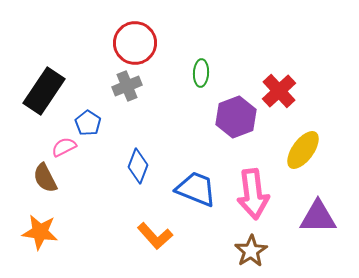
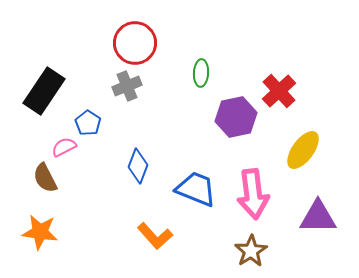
purple hexagon: rotated 9 degrees clockwise
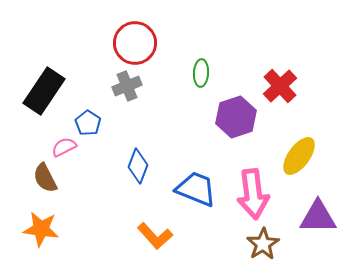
red cross: moved 1 px right, 5 px up
purple hexagon: rotated 6 degrees counterclockwise
yellow ellipse: moved 4 px left, 6 px down
orange star: moved 1 px right, 3 px up
brown star: moved 12 px right, 7 px up
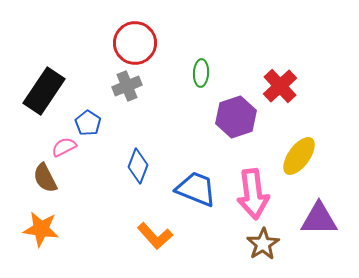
purple triangle: moved 1 px right, 2 px down
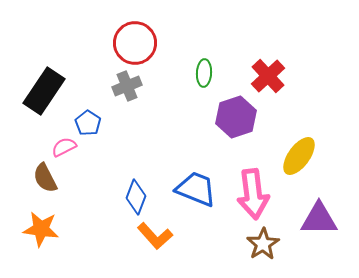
green ellipse: moved 3 px right
red cross: moved 12 px left, 10 px up
blue diamond: moved 2 px left, 31 px down
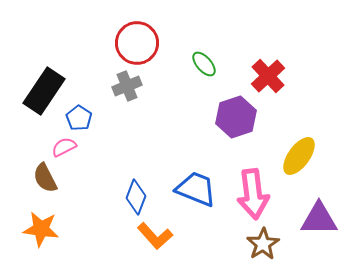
red circle: moved 2 px right
green ellipse: moved 9 px up; rotated 44 degrees counterclockwise
blue pentagon: moved 9 px left, 5 px up
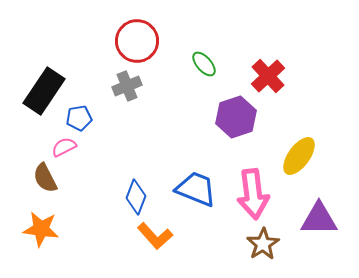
red circle: moved 2 px up
blue pentagon: rotated 30 degrees clockwise
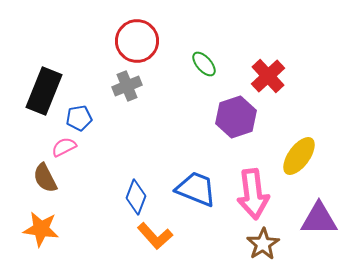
black rectangle: rotated 12 degrees counterclockwise
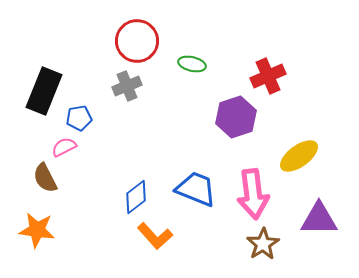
green ellipse: moved 12 px left; rotated 36 degrees counterclockwise
red cross: rotated 20 degrees clockwise
yellow ellipse: rotated 18 degrees clockwise
blue diamond: rotated 32 degrees clockwise
orange star: moved 4 px left, 1 px down
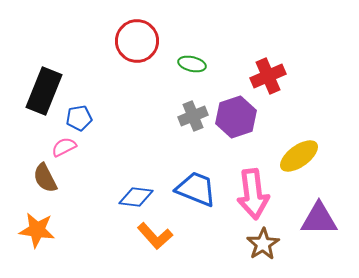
gray cross: moved 66 px right, 30 px down
blue diamond: rotated 44 degrees clockwise
